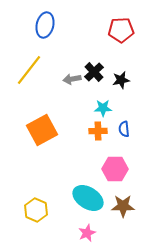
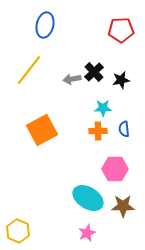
yellow hexagon: moved 18 px left, 21 px down
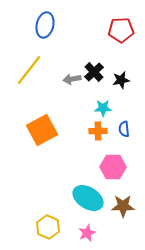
pink hexagon: moved 2 px left, 2 px up
yellow hexagon: moved 30 px right, 4 px up
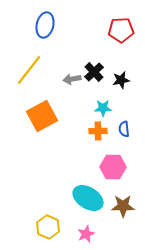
orange square: moved 14 px up
pink star: moved 1 px left, 1 px down
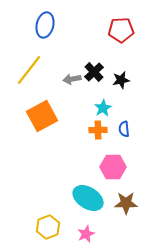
cyan star: rotated 30 degrees counterclockwise
orange cross: moved 1 px up
brown star: moved 3 px right, 3 px up
yellow hexagon: rotated 15 degrees clockwise
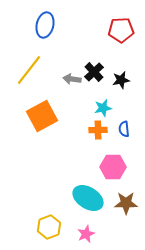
gray arrow: rotated 18 degrees clockwise
cyan star: rotated 18 degrees clockwise
yellow hexagon: moved 1 px right
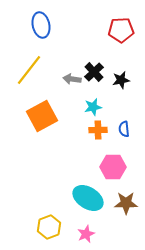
blue ellipse: moved 4 px left; rotated 25 degrees counterclockwise
cyan star: moved 10 px left, 1 px up
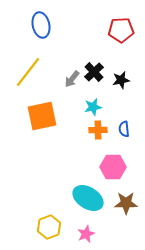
yellow line: moved 1 px left, 2 px down
gray arrow: rotated 60 degrees counterclockwise
orange square: rotated 16 degrees clockwise
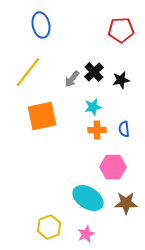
orange cross: moved 1 px left
